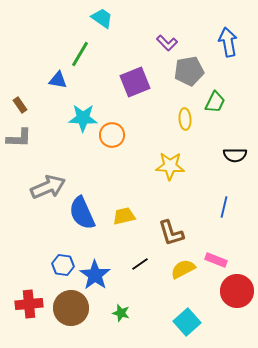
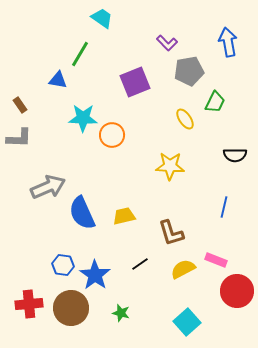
yellow ellipse: rotated 30 degrees counterclockwise
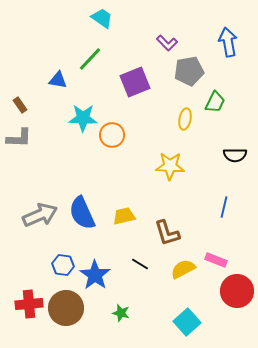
green line: moved 10 px right, 5 px down; rotated 12 degrees clockwise
yellow ellipse: rotated 45 degrees clockwise
gray arrow: moved 8 px left, 28 px down
brown L-shape: moved 4 px left
black line: rotated 66 degrees clockwise
brown circle: moved 5 px left
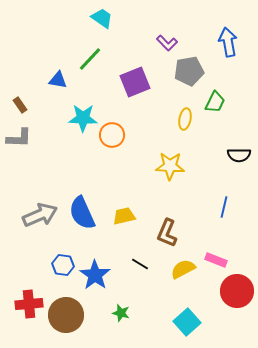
black semicircle: moved 4 px right
brown L-shape: rotated 40 degrees clockwise
brown circle: moved 7 px down
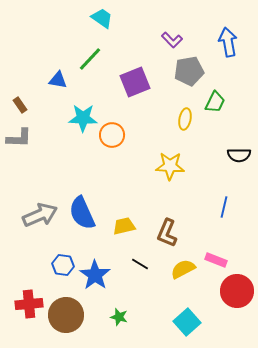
purple L-shape: moved 5 px right, 3 px up
yellow trapezoid: moved 10 px down
green star: moved 2 px left, 4 px down
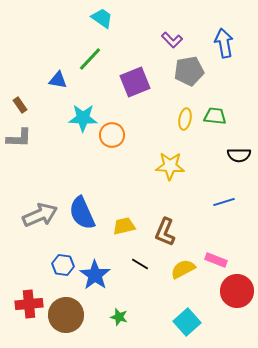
blue arrow: moved 4 px left, 1 px down
green trapezoid: moved 14 px down; rotated 110 degrees counterclockwise
blue line: moved 5 px up; rotated 60 degrees clockwise
brown L-shape: moved 2 px left, 1 px up
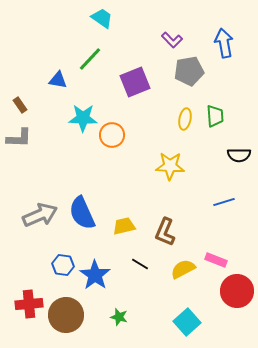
green trapezoid: rotated 80 degrees clockwise
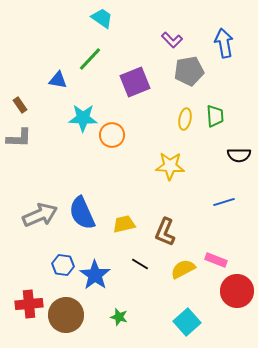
yellow trapezoid: moved 2 px up
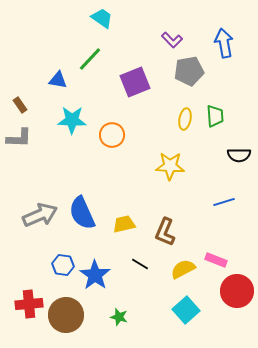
cyan star: moved 11 px left, 2 px down
cyan square: moved 1 px left, 12 px up
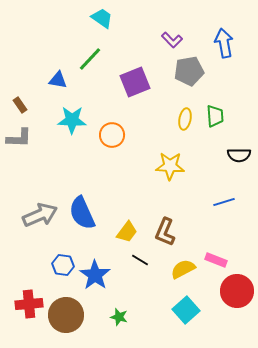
yellow trapezoid: moved 3 px right, 8 px down; rotated 140 degrees clockwise
black line: moved 4 px up
